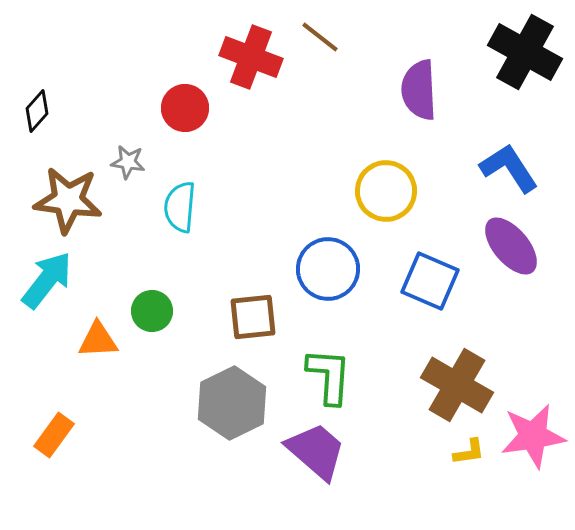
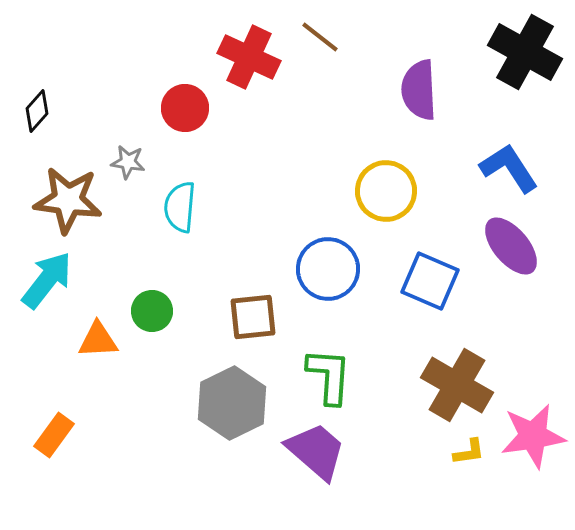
red cross: moved 2 px left; rotated 4 degrees clockwise
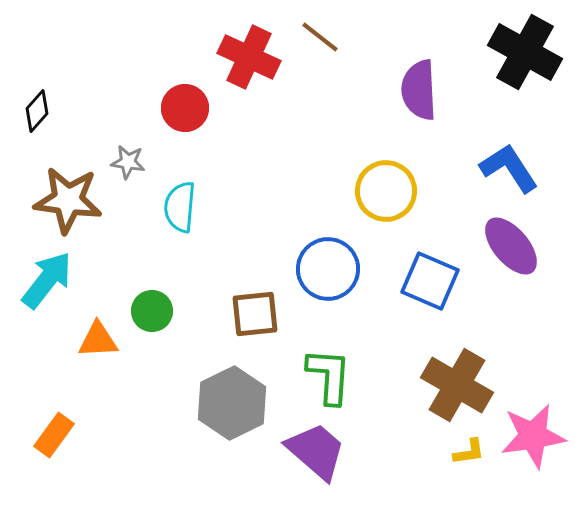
brown square: moved 2 px right, 3 px up
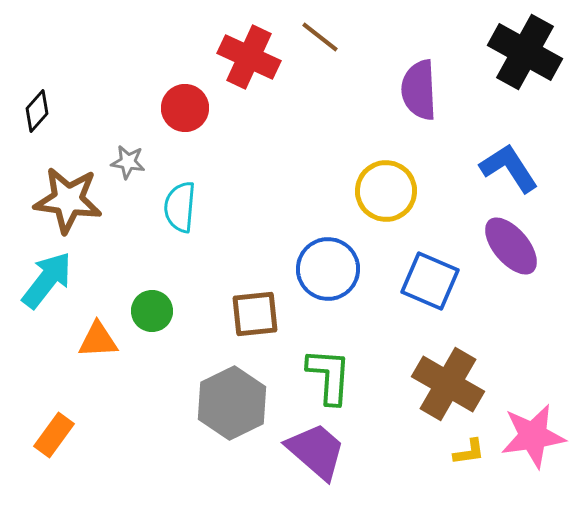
brown cross: moved 9 px left, 1 px up
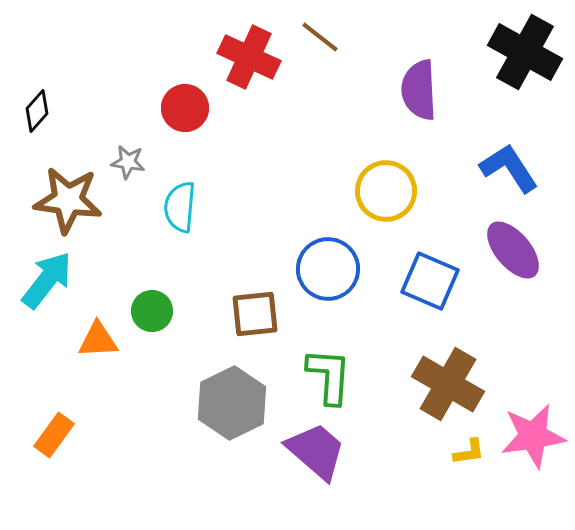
purple ellipse: moved 2 px right, 4 px down
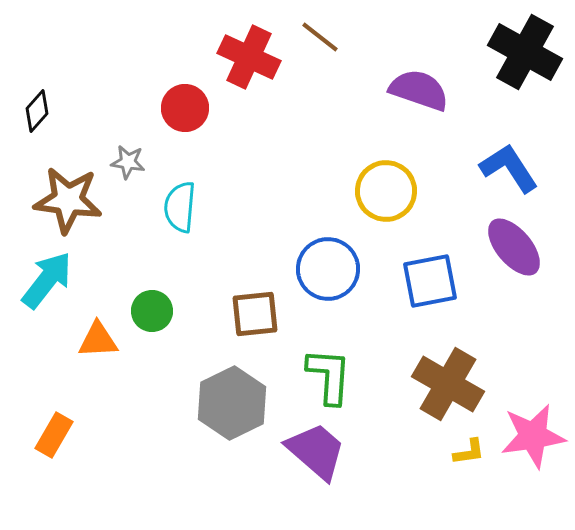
purple semicircle: rotated 112 degrees clockwise
purple ellipse: moved 1 px right, 3 px up
blue square: rotated 34 degrees counterclockwise
orange rectangle: rotated 6 degrees counterclockwise
